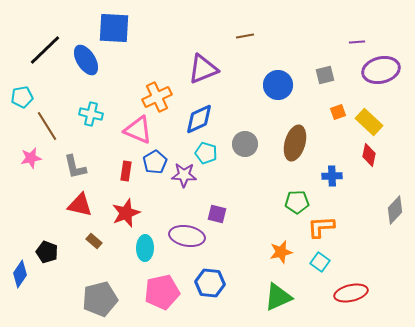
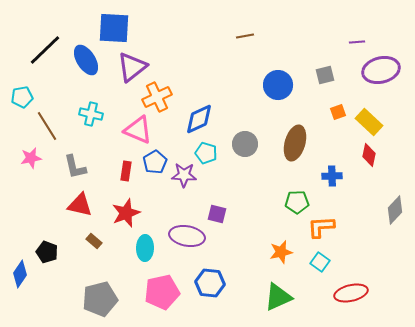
purple triangle at (203, 69): moved 71 px left, 2 px up; rotated 16 degrees counterclockwise
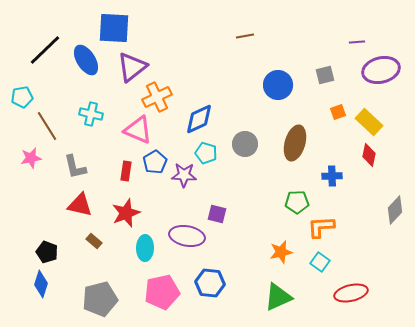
blue diamond at (20, 274): moved 21 px right, 10 px down; rotated 16 degrees counterclockwise
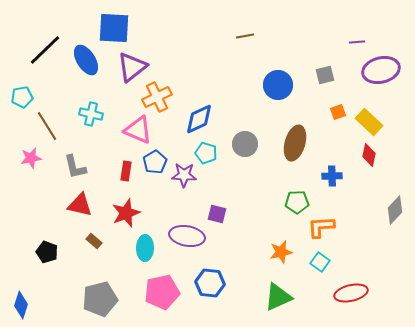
blue diamond at (41, 284): moved 20 px left, 21 px down
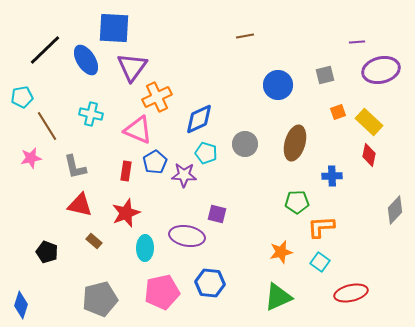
purple triangle at (132, 67): rotated 16 degrees counterclockwise
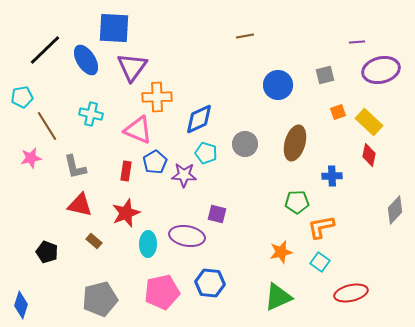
orange cross at (157, 97): rotated 24 degrees clockwise
orange L-shape at (321, 227): rotated 8 degrees counterclockwise
cyan ellipse at (145, 248): moved 3 px right, 4 px up
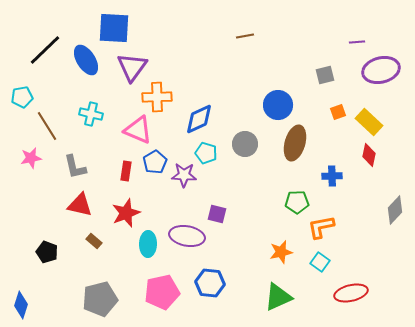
blue circle at (278, 85): moved 20 px down
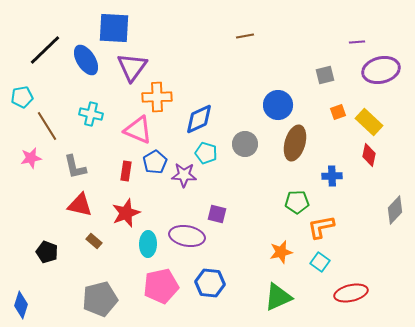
pink pentagon at (162, 292): moved 1 px left, 6 px up
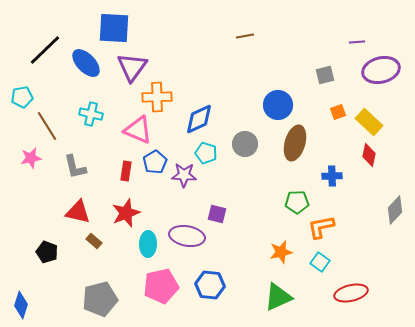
blue ellipse at (86, 60): moved 3 px down; rotated 12 degrees counterclockwise
red triangle at (80, 205): moved 2 px left, 7 px down
blue hexagon at (210, 283): moved 2 px down
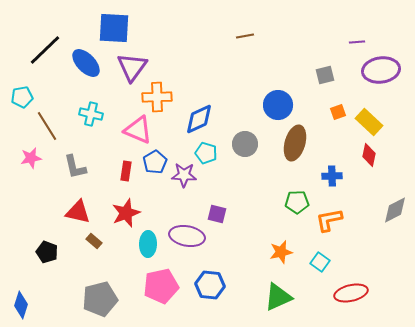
purple ellipse at (381, 70): rotated 6 degrees clockwise
gray diamond at (395, 210): rotated 20 degrees clockwise
orange L-shape at (321, 227): moved 8 px right, 7 px up
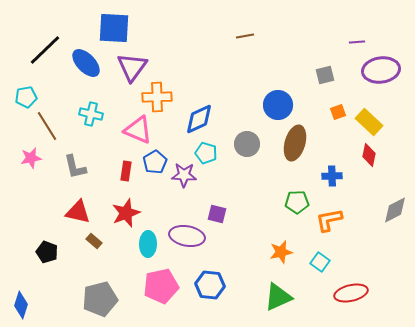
cyan pentagon at (22, 97): moved 4 px right
gray circle at (245, 144): moved 2 px right
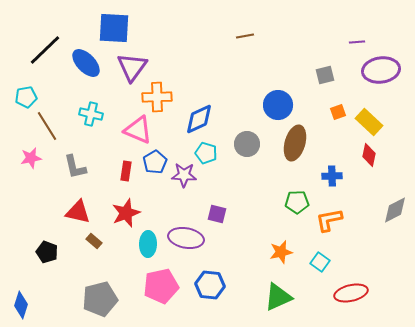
purple ellipse at (187, 236): moved 1 px left, 2 px down
